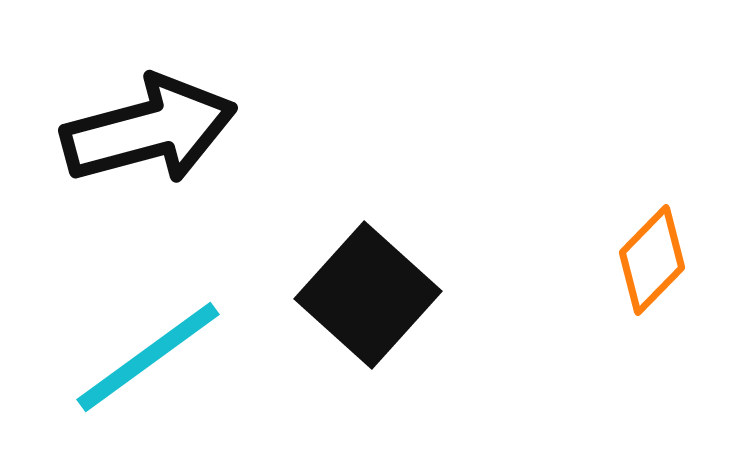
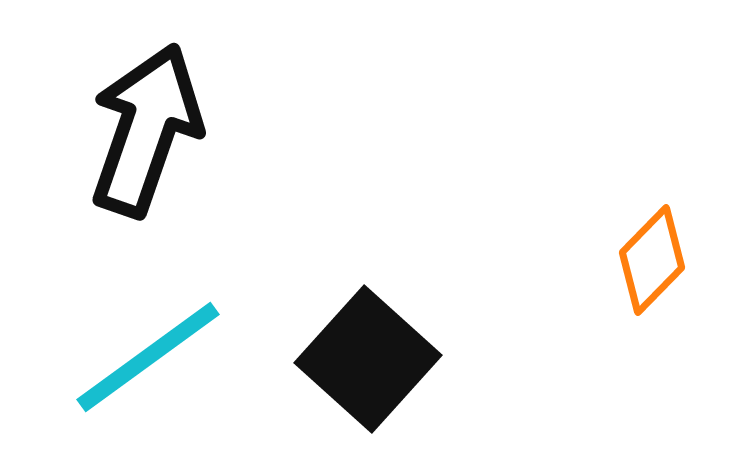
black arrow: moved 3 px left; rotated 56 degrees counterclockwise
black square: moved 64 px down
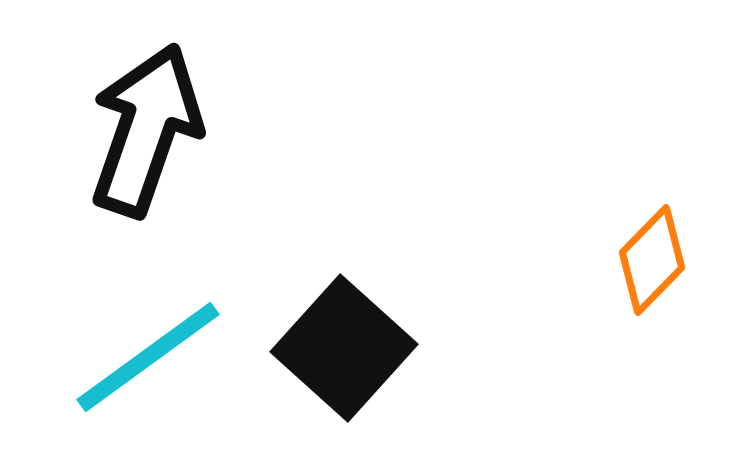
black square: moved 24 px left, 11 px up
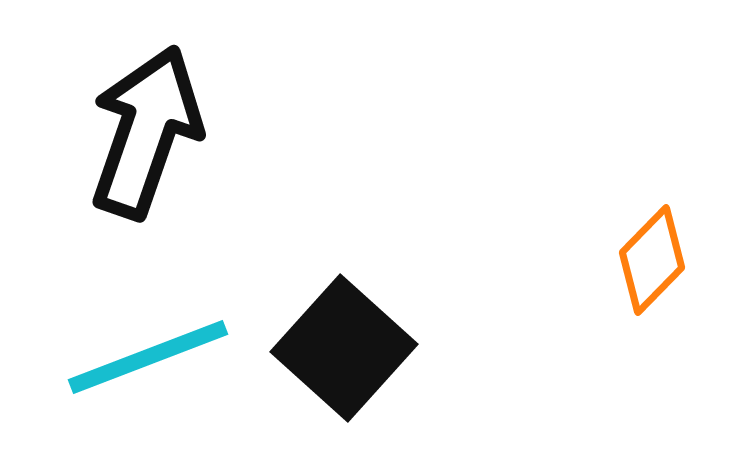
black arrow: moved 2 px down
cyan line: rotated 15 degrees clockwise
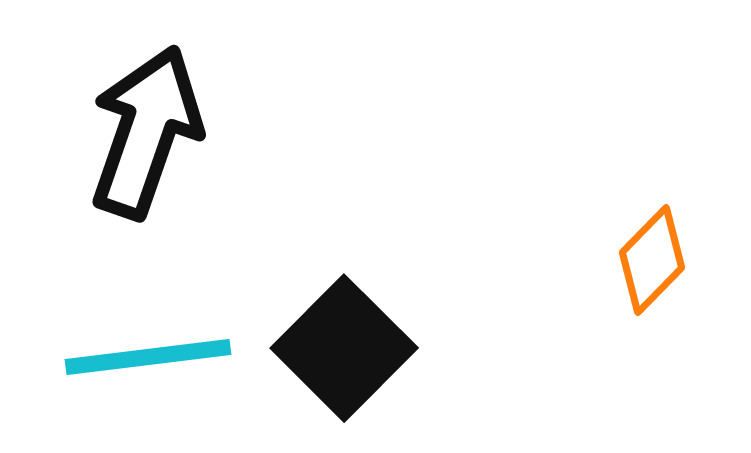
black square: rotated 3 degrees clockwise
cyan line: rotated 14 degrees clockwise
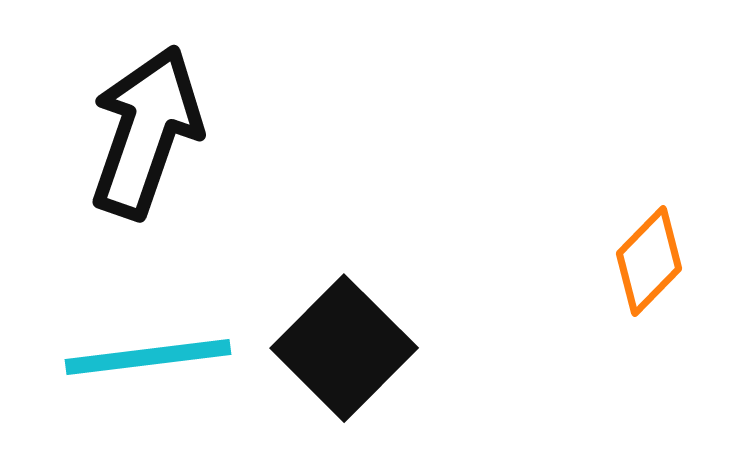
orange diamond: moved 3 px left, 1 px down
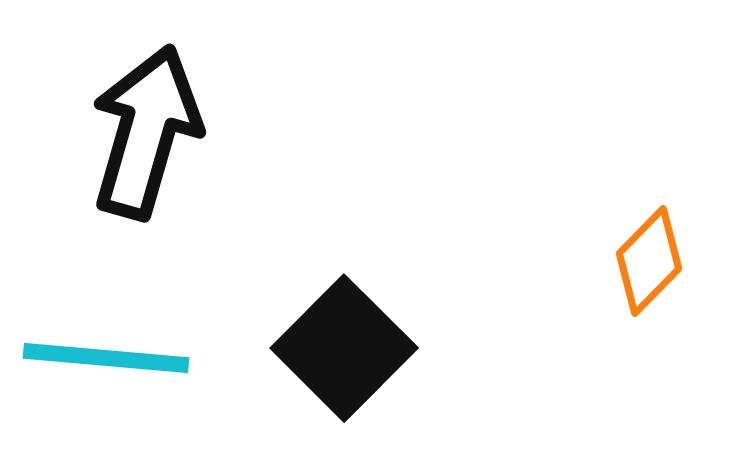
black arrow: rotated 3 degrees counterclockwise
cyan line: moved 42 px left, 1 px down; rotated 12 degrees clockwise
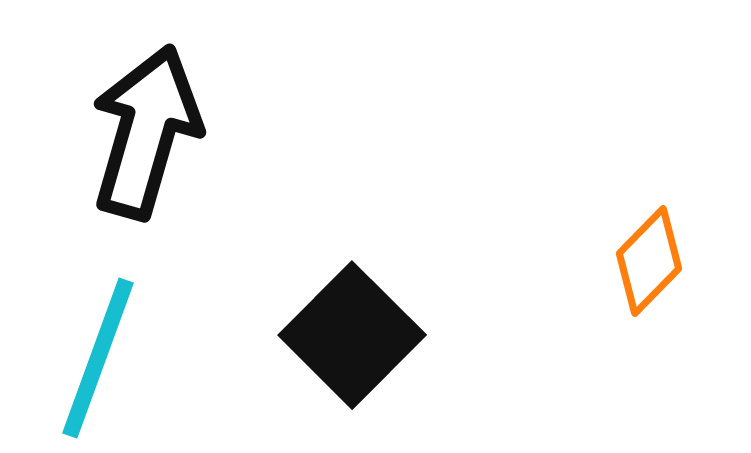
black square: moved 8 px right, 13 px up
cyan line: moved 8 px left; rotated 75 degrees counterclockwise
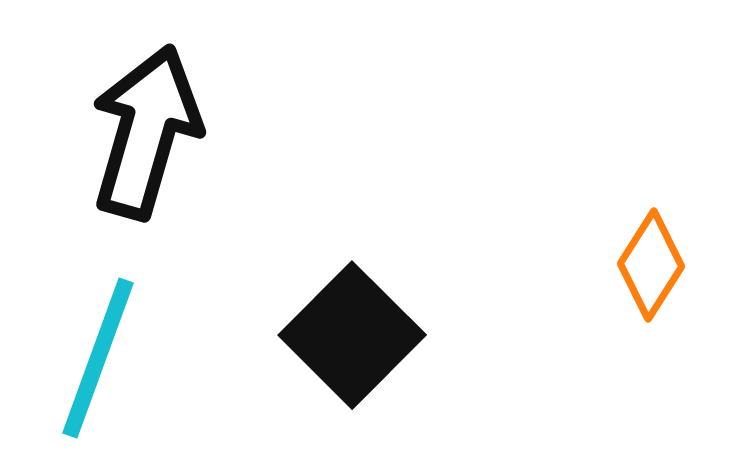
orange diamond: moved 2 px right, 4 px down; rotated 12 degrees counterclockwise
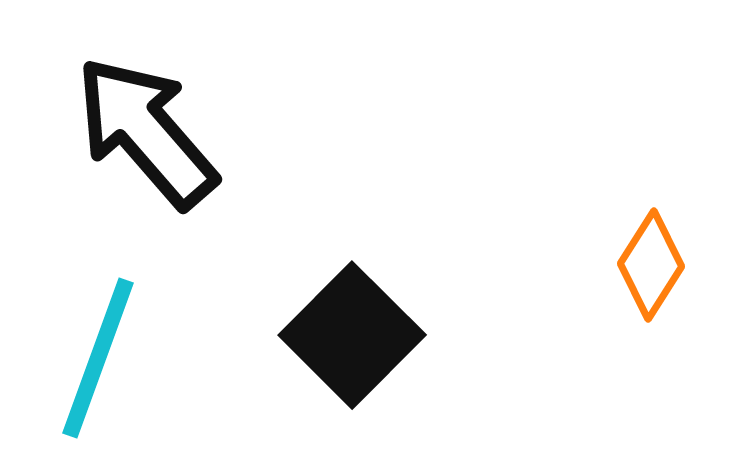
black arrow: rotated 57 degrees counterclockwise
